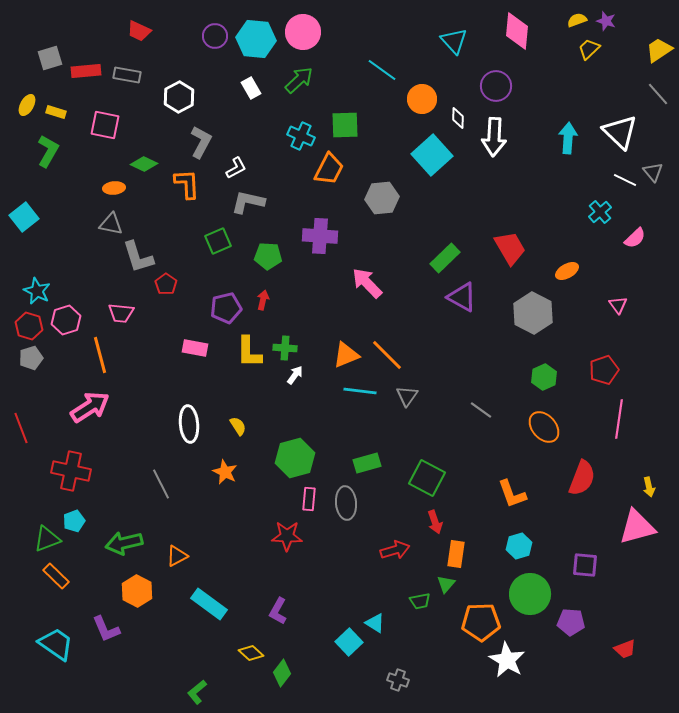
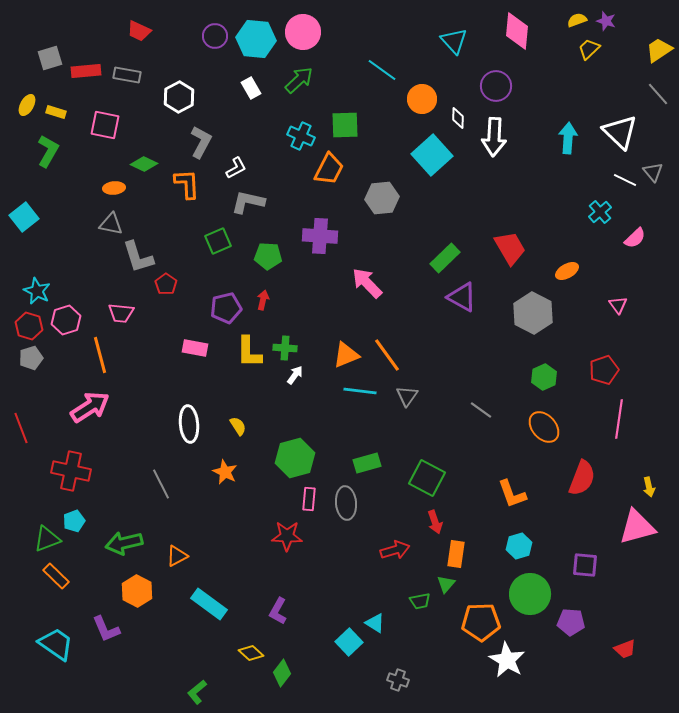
orange line at (387, 355): rotated 9 degrees clockwise
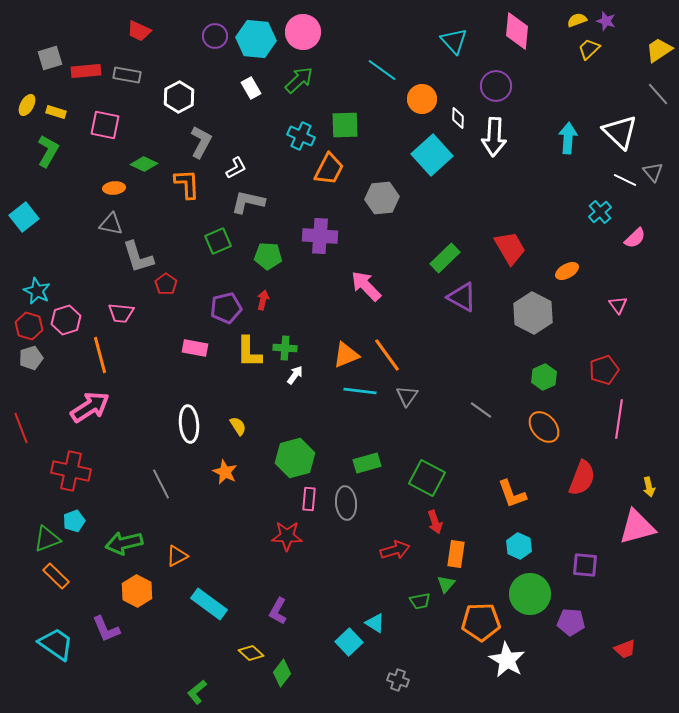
pink arrow at (367, 283): moved 1 px left, 3 px down
cyan hexagon at (519, 546): rotated 20 degrees counterclockwise
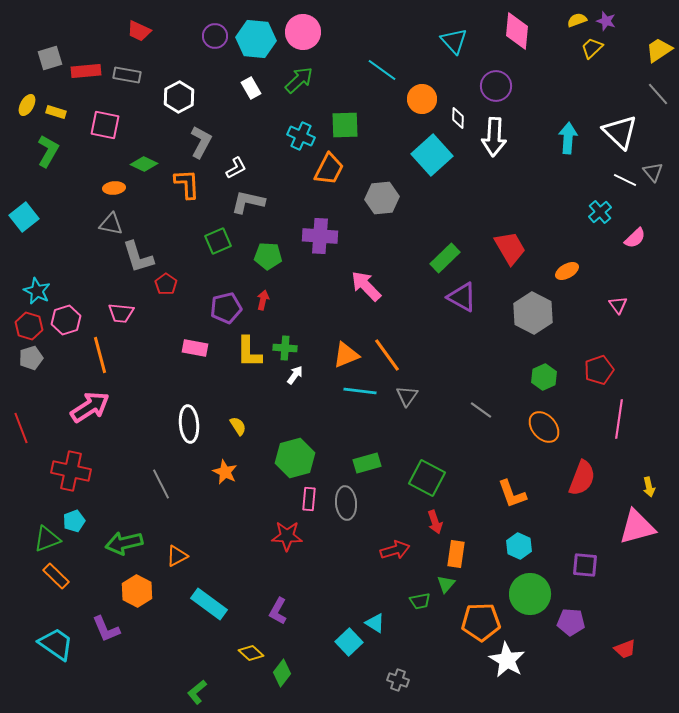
yellow trapezoid at (589, 49): moved 3 px right, 1 px up
red pentagon at (604, 370): moved 5 px left
